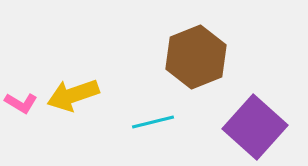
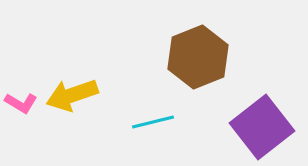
brown hexagon: moved 2 px right
yellow arrow: moved 1 px left
purple square: moved 7 px right; rotated 10 degrees clockwise
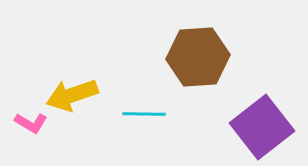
brown hexagon: rotated 18 degrees clockwise
pink L-shape: moved 10 px right, 20 px down
cyan line: moved 9 px left, 8 px up; rotated 15 degrees clockwise
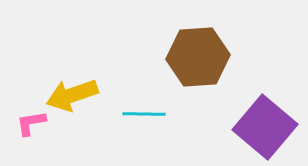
pink L-shape: rotated 140 degrees clockwise
purple square: moved 3 px right; rotated 12 degrees counterclockwise
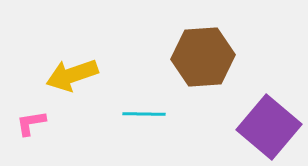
brown hexagon: moved 5 px right
yellow arrow: moved 20 px up
purple square: moved 4 px right
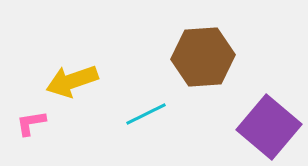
yellow arrow: moved 6 px down
cyan line: moved 2 px right; rotated 27 degrees counterclockwise
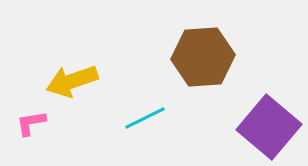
cyan line: moved 1 px left, 4 px down
